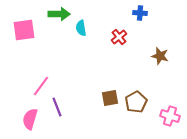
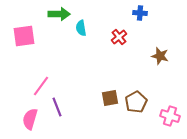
pink square: moved 6 px down
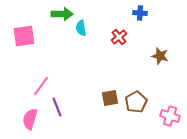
green arrow: moved 3 px right
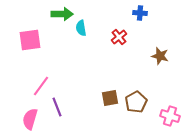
pink square: moved 6 px right, 4 px down
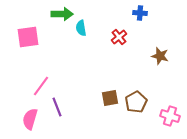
pink square: moved 2 px left, 3 px up
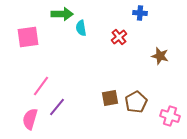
purple line: rotated 60 degrees clockwise
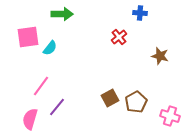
cyan semicircle: moved 31 px left, 20 px down; rotated 133 degrees counterclockwise
brown square: rotated 18 degrees counterclockwise
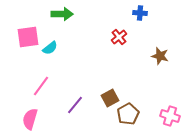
cyan semicircle: rotated 14 degrees clockwise
brown pentagon: moved 8 px left, 12 px down
purple line: moved 18 px right, 2 px up
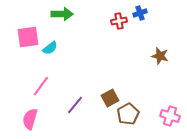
blue cross: rotated 24 degrees counterclockwise
red cross: moved 16 px up; rotated 28 degrees clockwise
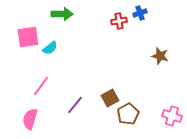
pink cross: moved 2 px right
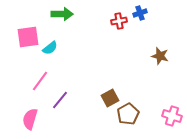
pink line: moved 1 px left, 5 px up
purple line: moved 15 px left, 5 px up
